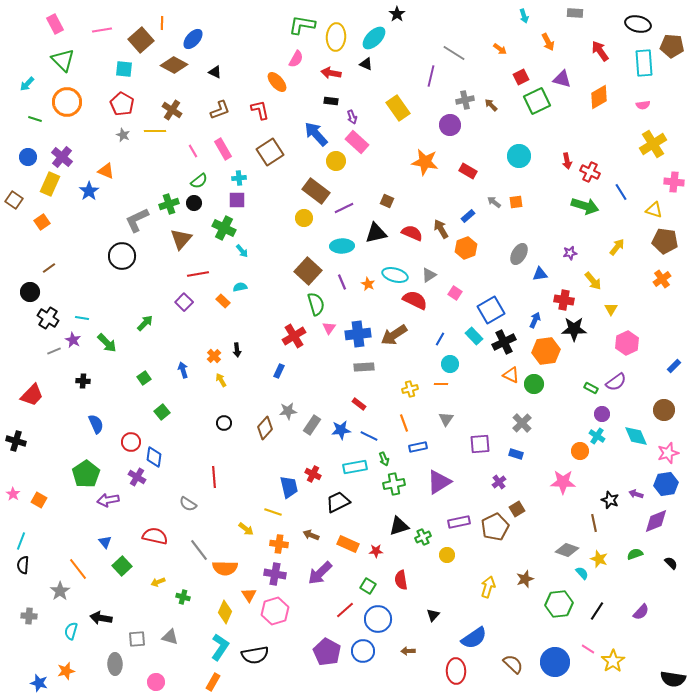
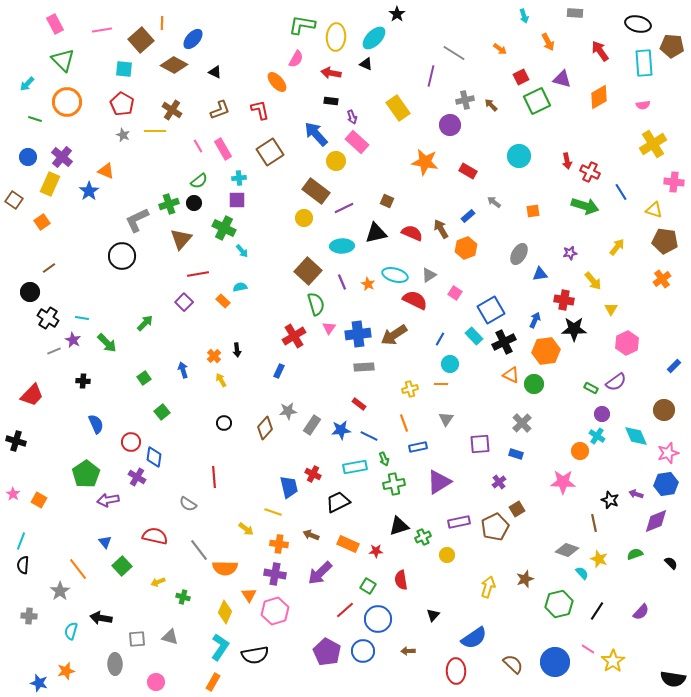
pink line at (193, 151): moved 5 px right, 5 px up
orange square at (516, 202): moved 17 px right, 9 px down
green hexagon at (559, 604): rotated 8 degrees counterclockwise
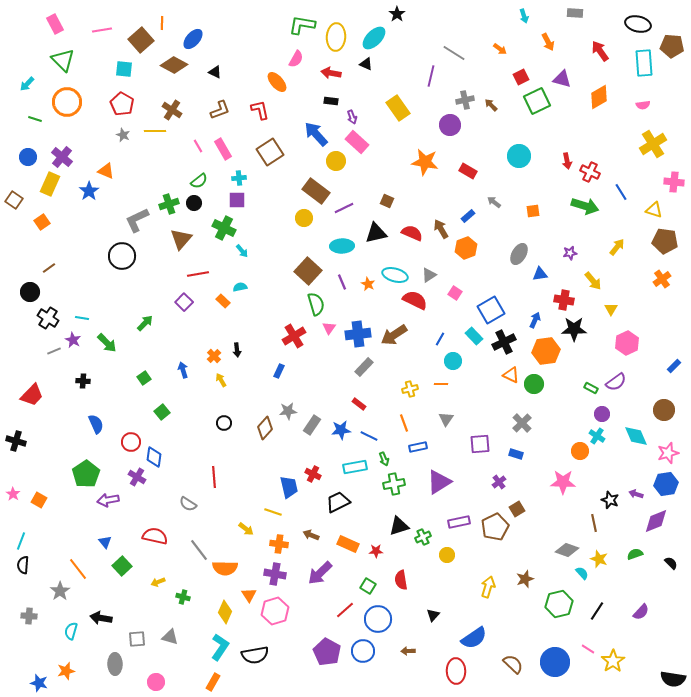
cyan circle at (450, 364): moved 3 px right, 3 px up
gray rectangle at (364, 367): rotated 42 degrees counterclockwise
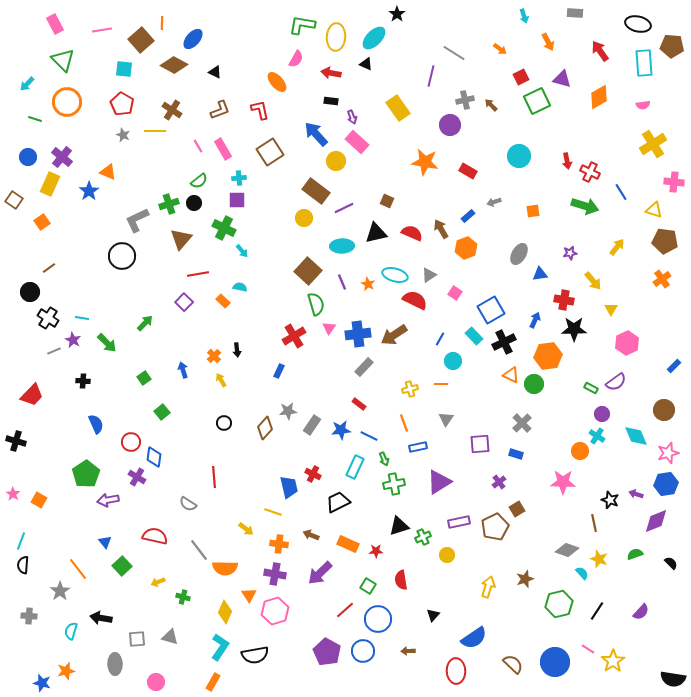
orange triangle at (106, 171): moved 2 px right, 1 px down
gray arrow at (494, 202): rotated 56 degrees counterclockwise
cyan semicircle at (240, 287): rotated 24 degrees clockwise
orange hexagon at (546, 351): moved 2 px right, 5 px down
cyan rectangle at (355, 467): rotated 55 degrees counterclockwise
blue star at (39, 683): moved 3 px right
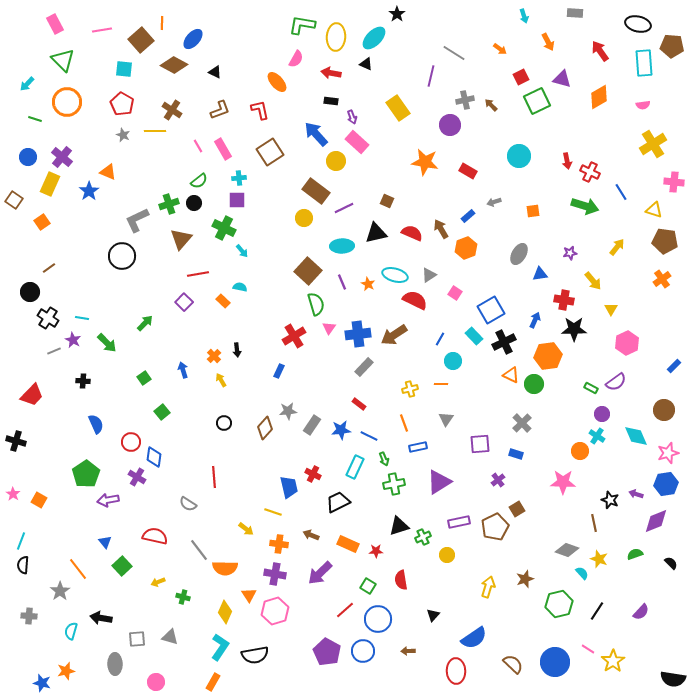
purple cross at (499, 482): moved 1 px left, 2 px up
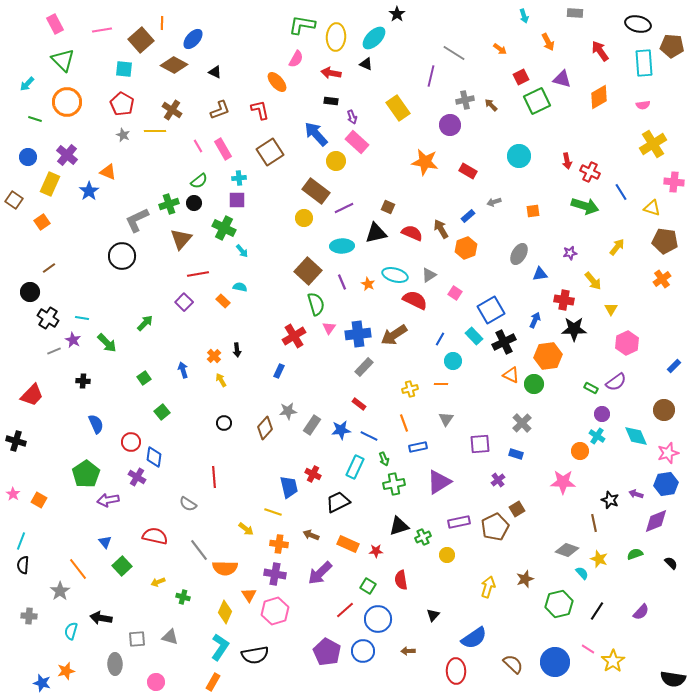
purple cross at (62, 157): moved 5 px right, 2 px up
brown square at (387, 201): moved 1 px right, 6 px down
yellow triangle at (654, 210): moved 2 px left, 2 px up
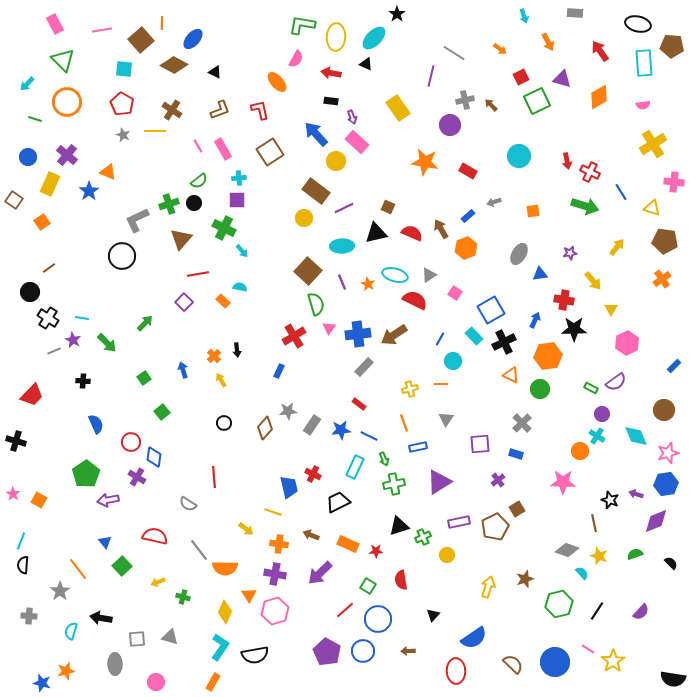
green circle at (534, 384): moved 6 px right, 5 px down
yellow star at (599, 559): moved 3 px up
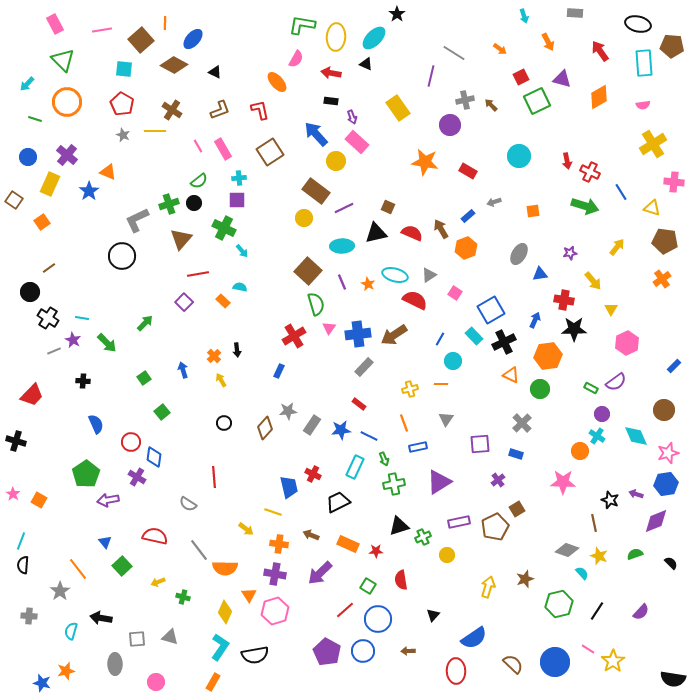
orange line at (162, 23): moved 3 px right
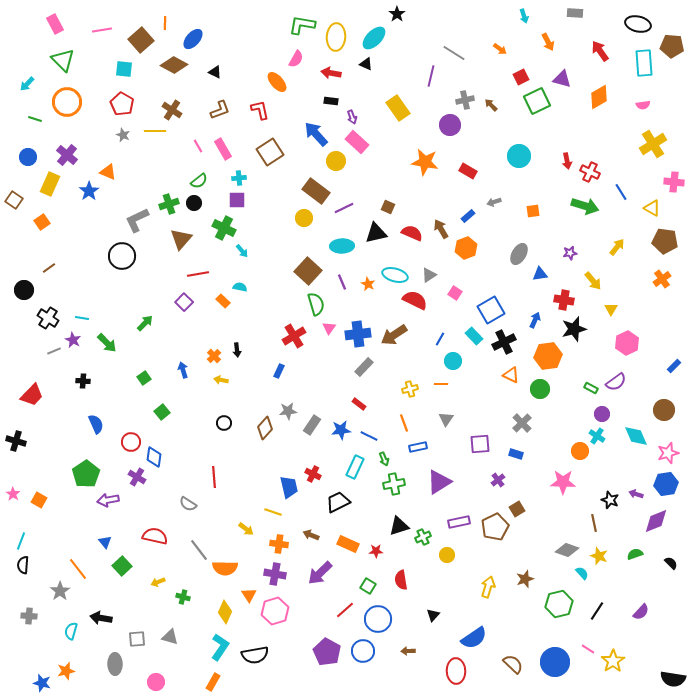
yellow triangle at (652, 208): rotated 12 degrees clockwise
black circle at (30, 292): moved 6 px left, 2 px up
black star at (574, 329): rotated 15 degrees counterclockwise
yellow arrow at (221, 380): rotated 48 degrees counterclockwise
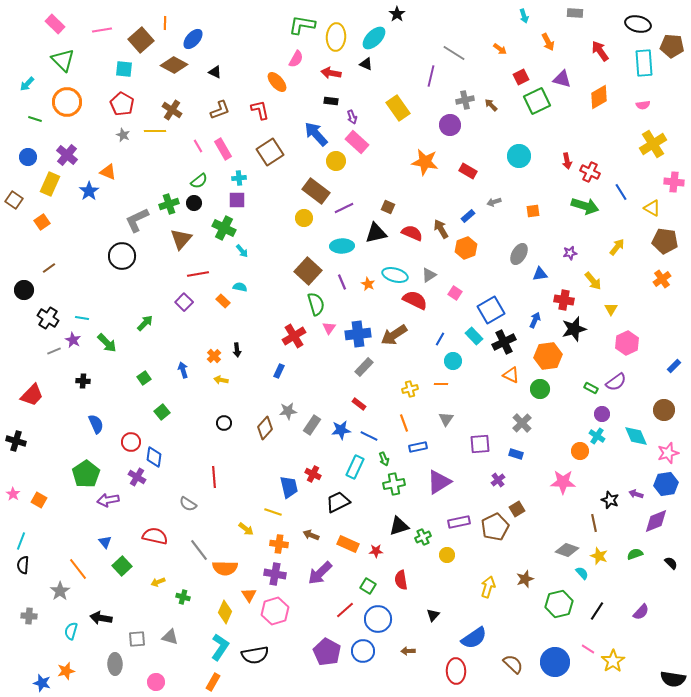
pink rectangle at (55, 24): rotated 18 degrees counterclockwise
